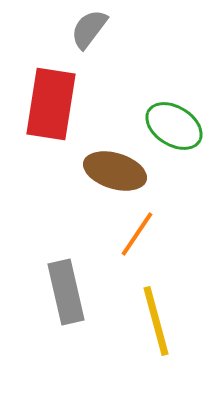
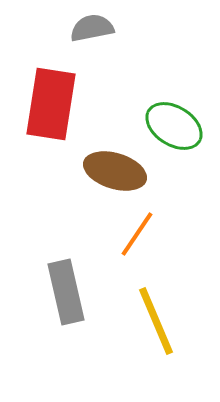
gray semicircle: moved 3 px right, 1 px up; rotated 42 degrees clockwise
yellow line: rotated 8 degrees counterclockwise
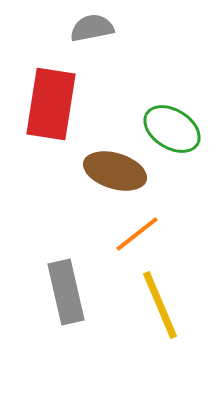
green ellipse: moved 2 px left, 3 px down
orange line: rotated 18 degrees clockwise
yellow line: moved 4 px right, 16 px up
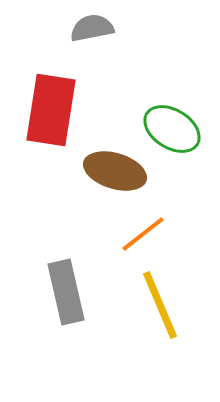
red rectangle: moved 6 px down
orange line: moved 6 px right
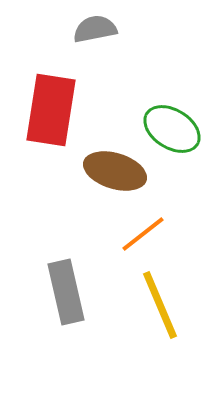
gray semicircle: moved 3 px right, 1 px down
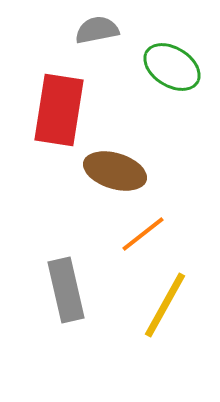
gray semicircle: moved 2 px right, 1 px down
red rectangle: moved 8 px right
green ellipse: moved 62 px up
gray rectangle: moved 2 px up
yellow line: moved 5 px right; rotated 52 degrees clockwise
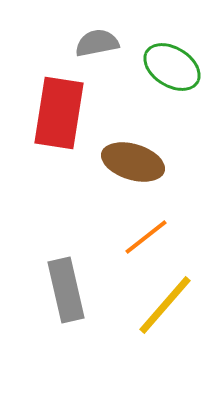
gray semicircle: moved 13 px down
red rectangle: moved 3 px down
brown ellipse: moved 18 px right, 9 px up
orange line: moved 3 px right, 3 px down
yellow line: rotated 12 degrees clockwise
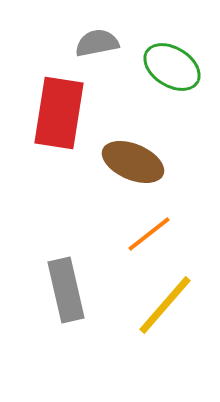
brown ellipse: rotated 6 degrees clockwise
orange line: moved 3 px right, 3 px up
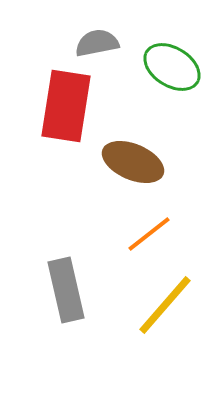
red rectangle: moved 7 px right, 7 px up
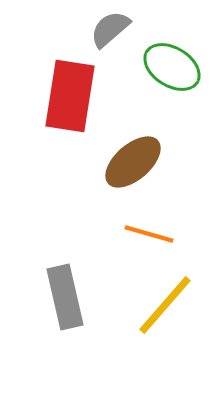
gray semicircle: moved 13 px right, 14 px up; rotated 30 degrees counterclockwise
red rectangle: moved 4 px right, 10 px up
brown ellipse: rotated 64 degrees counterclockwise
orange line: rotated 54 degrees clockwise
gray rectangle: moved 1 px left, 7 px down
